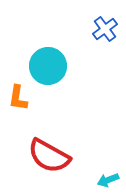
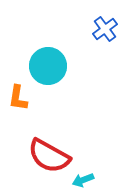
cyan arrow: moved 25 px left
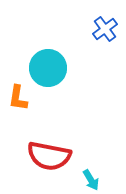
cyan circle: moved 2 px down
red semicircle: rotated 18 degrees counterclockwise
cyan arrow: moved 8 px right; rotated 100 degrees counterclockwise
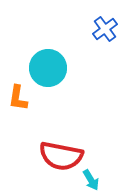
red semicircle: moved 12 px right
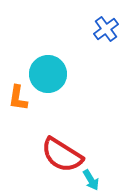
blue cross: moved 1 px right
cyan circle: moved 6 px down
red semicircle: moved 1 px right, 1 px up; rotated 21 degrees clockwise
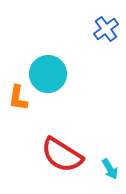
cyan arrow: moved 19 px right, 11 px up
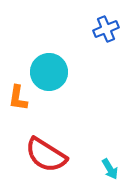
blue cross: rotated 15 degrees clockwise
cyan circle: moved 1 px right, 2 px up
red semicircle: moved 16 px left
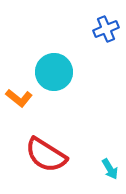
cyan circle: moved 5 px right
orange L-shape: moved 1 px right; rotated 60 degrees counterclockwise
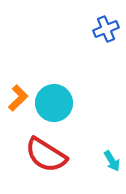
cyan circle: moved 31 px down
orange L-shape: moved 1 px left; rotated 84 degrees counterclockwise
cyan arrow: moved 2 px right, 8 px up
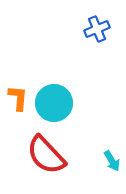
blue cross: moved 9 px left
orange L-shape: rotated 40 degrees counterclockwise
red semicircle: rotated 15 degrees clockwise
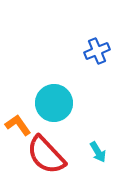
blue cross: moved 22 px down
orange L-shape: moved 27 px down; rotated 40 degrees counterclockwise
cyan arrow: moved 14 px left, 9 px up
